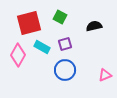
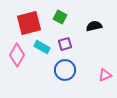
pink diamond: moved 1 px left
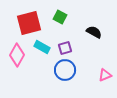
black semicircle: moved 6 px down; rotated 42 degrees clockwise
purple square: moved 4 px down
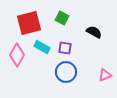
green square: moved 2 px right, 1 px down
purple square: rotated 24 degrees clockwise
blue circle: moved 1 px right, 2 px down
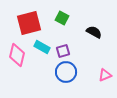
purple square: moved 2 px left, 3 px down; rotated 24 degrees counterclockwise
pink diamond: rotated 15 degrees counterclockwise
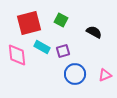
green square: moved 1 px left, 2 px down
pink diamond: rotated 20 degrees counterclockwise
blue circle: moved 9 px right, 2 px down
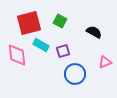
green square: moved 1 px left, 1 px down
cyan rectangle: moved 1 px left, 2 px up
pink triangle: moved 13 px up
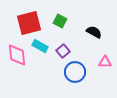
cyan rectangle: moved 1 px left, 1 px down
purple square: rotated 24 degrees counterclockwise
pink triangle: rotated 24 degrees clockwise
blue circle: moved 2 px up
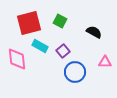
pink diamond: moved 4 px down
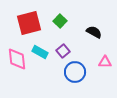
green square: rotated 16 degrees clockwise
cyan rectangle: moved 6 px down
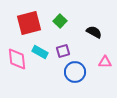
purple square: rotated 24 degrees clockwise
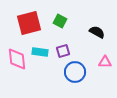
green square: rotated 16 degrees counterclockwise
black semicircle: moved 3 px right
cyan rectangle: rotated 21 degrees counterclockwise
